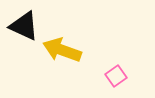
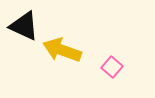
pink square: moved 4 px left, 9 px up; rotated 15 degrees counterclockwise
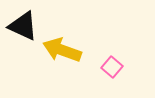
black triangle: moved 1 px left
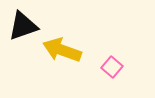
black triangle: rotated 44 degrees counterclockwise
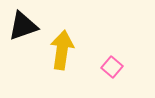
yellow arrow: rotated 78 degrees clockwise
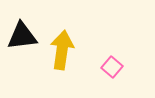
black triangle: moved 1 px left, 10 px down; rotated 12 degrees clockwise
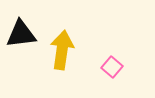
black triangle: moved 1 px left, 2 px up
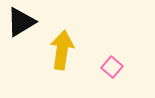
black triangle: moved 12 px up; rotated 24 degrees counterclockwise
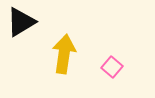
yellow arrow: moved 2 px right, 4 px down
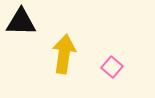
black triangle: rotated 32 degrees clockwise
